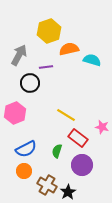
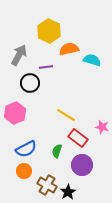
yellow hexagon: rotated 15 degrees counterclockwise
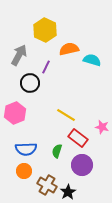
yellow hexagon: moved 4 px left, 1 px up
purple line: rotated 56 degrees counterclockwise
blue semicircle: rotated 25 degrees clockwise
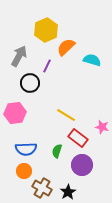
yellow hexagon: moved 1 px right; rotated 10 degrees clockwise
orange semicircle: moved 3 px left, 2 px up; rotated 30 degrees counterclockwise
gray arrow: moved 1 px down
purple line: moved 1 px right, 1 px up
pink hexagon: rotated 15 degrees clockwise
brown cross: moved 5 px left, 3 px down
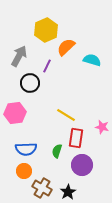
red rectangle: moved 2 px left; rotated 60 degrees clockwise
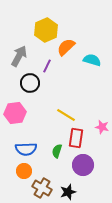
purple circle: moved 1 px right
black star: rotated 14 degrees clockwise
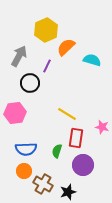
yellow line: moved 1 px right, 1 px up
brown cross: moved 1 px right, 4 px up
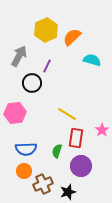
orange semicircle: moved 6 px right, 10 px up
black circle: moved 2 px right
pink star: moved 3 px down; rotated 24 degrees clockwise
purple circle: moved 2 px left, 1 px down
brown cross: rotated 36 degrees clockwise
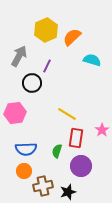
brown cross: moved 2 px down; rotated 12 degrees clockwise
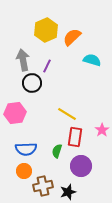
gray arrow: moved 4 px right, 4 px down; rotated 40 degrees counterclockwise
red rectangle: moved 1 px left, 1 px up
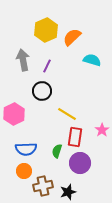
black circle: moved 10 px right, 8 px down
pink hexagon: moved 1 px left, 1 px down; rotated 20 degrees counterclockwise
purple circle: moved 1 px left, 3 px up
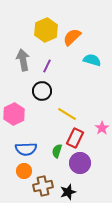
pink star: moved 2 px up
red rectangle: moved 1 px down; rotated 18 degrees clockwise
